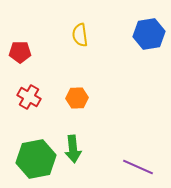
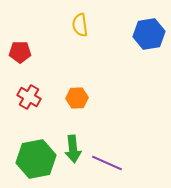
yellow semicircle: moved 10 px up
purple line: moved 31 px left, 4 px up
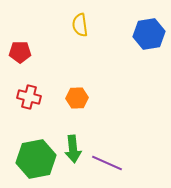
red cross: rotated 15 degrees counterclockwise
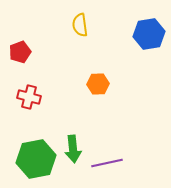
red pentagon: rotated 20 degrees counterclockwise
orange hexagon: moved 21 px right, 14 px up
purple line: rotated 36 degrees counterclockwise
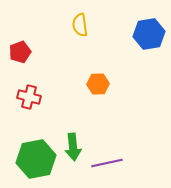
green arrow: moved 2 px up
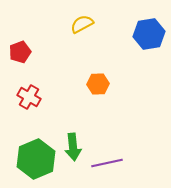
yellow semicircle: moved 2 px right, 1 px up; rotated 70 degrees clockwise
red cross: rotated 15 degrees clockwise
green hexagon: rotated 12 degrees counterclockwise
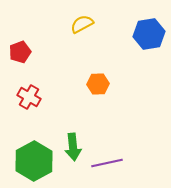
green hexagon: moved 2 px left, 2 px down; rotated 6 degrees counterclockwise
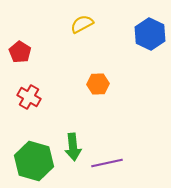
blue hexagon: moved 1 px right; rotated 24 degrees counterclockwise
red pentagon: rotated 20 degrees counterclockwise
green hexagon: rotated 15 degrees counterclockwise
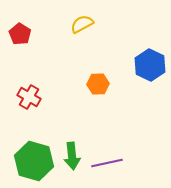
blue hexagon: moved 31 px down
red pentagon: moved 18 px up
green arrow: moved 1 px left, 9 px down
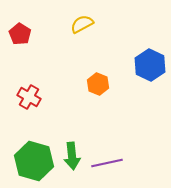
orange hexagon: rotated 25 degrees clockwise
